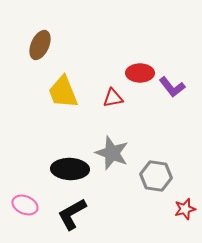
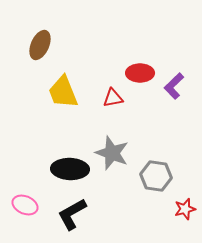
purple L-shape: moved 2 px right, 1 px up; rotated 84 degrees clockwise
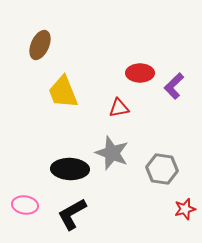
red triangle: moved 6 px right, 10 px down
gray hexagon: moved 6 px right, 7 px up
pink ellipse: rotated 15 degrees counterclockwise
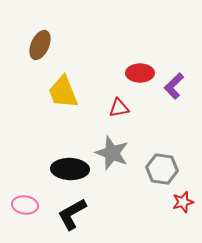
red star: moved 2 px left, 7 px up
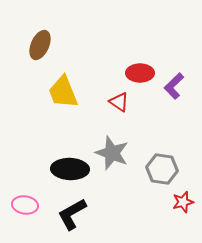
red triangle: moved 6 px up; rotated 45 degrees clockwise
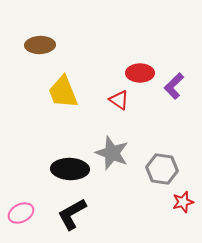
brown ellipse: rotated 64 degrees clockwise
red triangle: moved 2 px up
pink ellipse: moved 4 px left, 8 px down; rotated 35 degrees counterclockwise
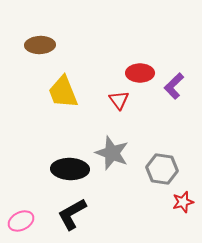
red triangle: rotated 20 degrees clockwise
pink ellipse: moved 8 px down
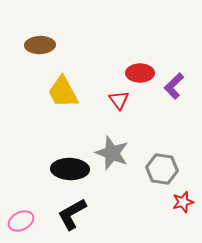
yellow trapezoid: rotated 6 degrees counterclockwise
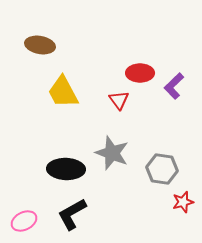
brown ellipse: rotated 12 degrees clockwise
black ellipse: moved 4 px left
pink ellipse: moved 3 px right
